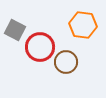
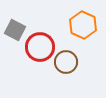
orange hexagon: rotated 16 degrees clockwise
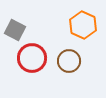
red circle: moved 8 px left, 11 px down
brown circle: moved 3 px right, 1 px up
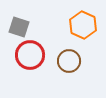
gray square: moved 4 px right, 3 px up; rotated 10 degrees counterclockwise
red circle: moved 2 px left, 3 px up
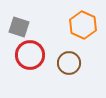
brown circle: moved 2 px down
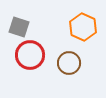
orange hexagon: moved 2 px down
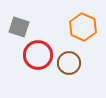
red circle: moved 8 px right
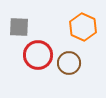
gray square: rotated 15 degrees counterclockwise
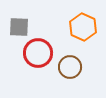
red circle: moved 2 px up
brown circle: moved 1 px right, 4 px down
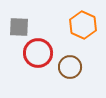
orange hexagon: moved 2 px up
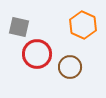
gray square: rotated 10 degrees clockwise
red circle: moved 1 px left, 1 px down
